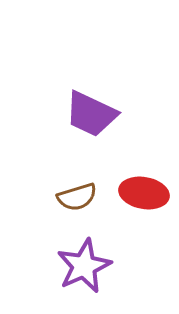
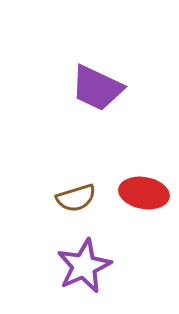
purple trapezoid: moved 6 px right, 26 px up
brown semicircle: moved 1 px left, 1 px down
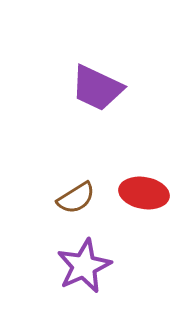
brown semicircle: rotated 15 degrees counterclockwise
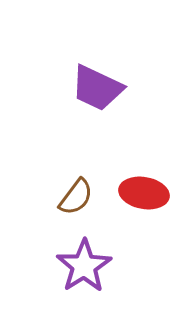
brown semicircle: moved 1 px up; rotated 21 degrees counterclockwise
purple star: rotated 8 degrees counterclockwise
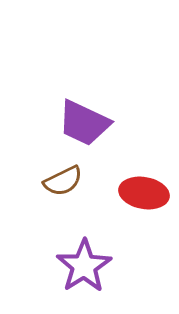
purple trapezoid: moved 13 px left, 35 px down
brown semicircle: moved 13 px left, 16 px up; rotated 27 degrees clockwise
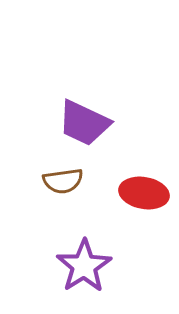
brown semicircle: rotated 18 degrees clockwise
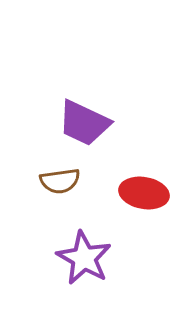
brown semicircle: moved 3 px left
purple star: moved 8 px up; rotated 10 degrees counterclockwise
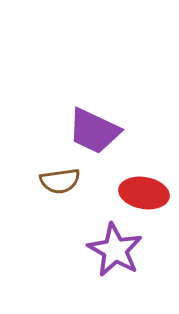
purple trapezoid: moved 10 px right, 8 px down
purple star: moved 31 px right, 8 px up
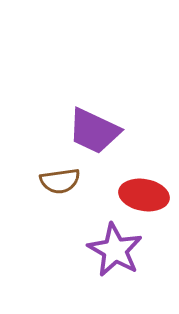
red ellipse: moved 2 px down
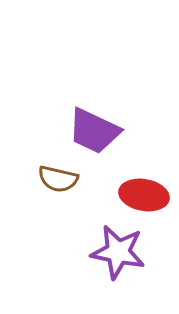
brown semicircle: moved 2 px left, 2 px up; rotated 21 degrees clockwise
purple star: moved 3 px right, 2 px down; rotated 18 degrees counterclockwise
